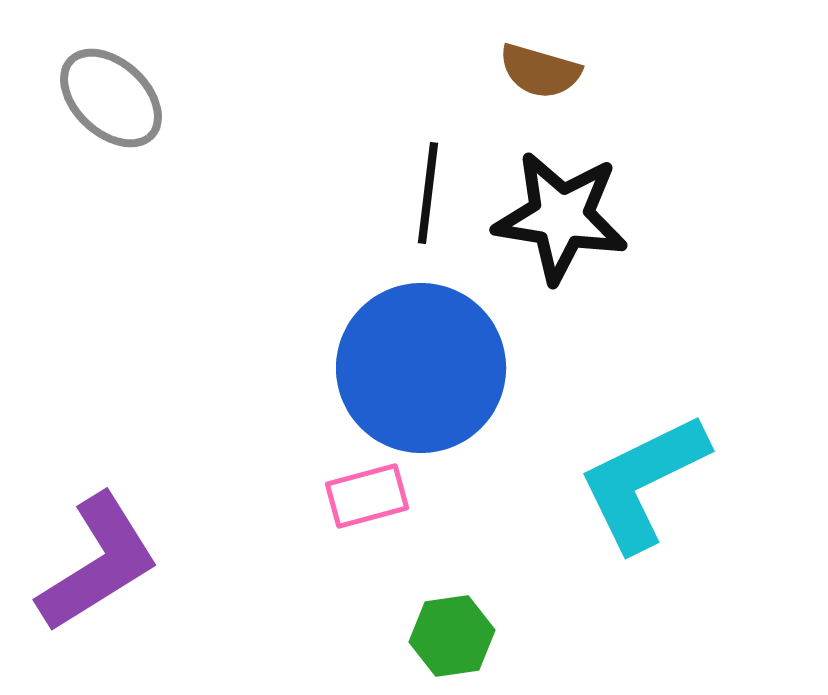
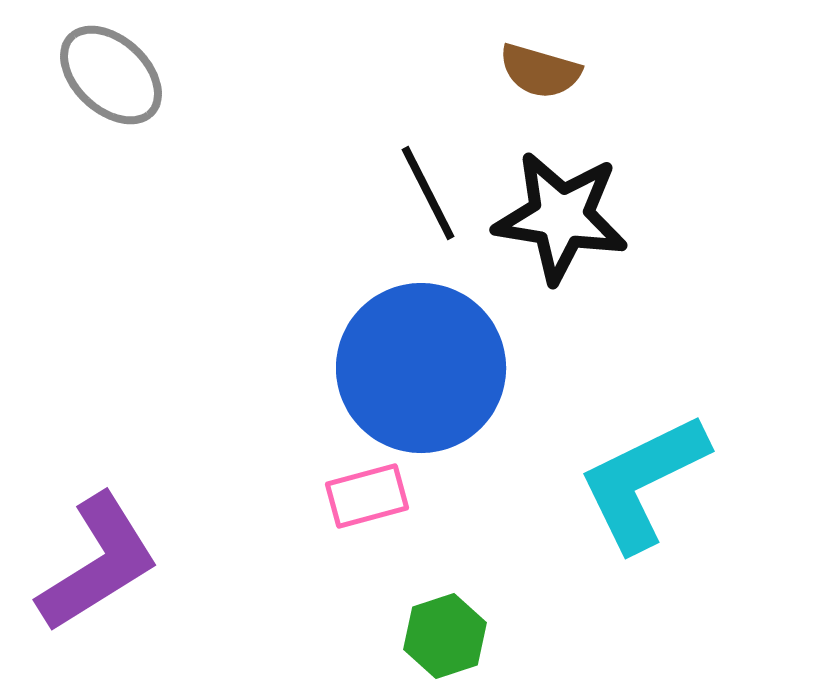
gray ellipse: moved 23 px up
black line: rotated 34 degrees counterclockwise
green hexagon: moved 7 px left; rotated 10 degrees counterclockwise
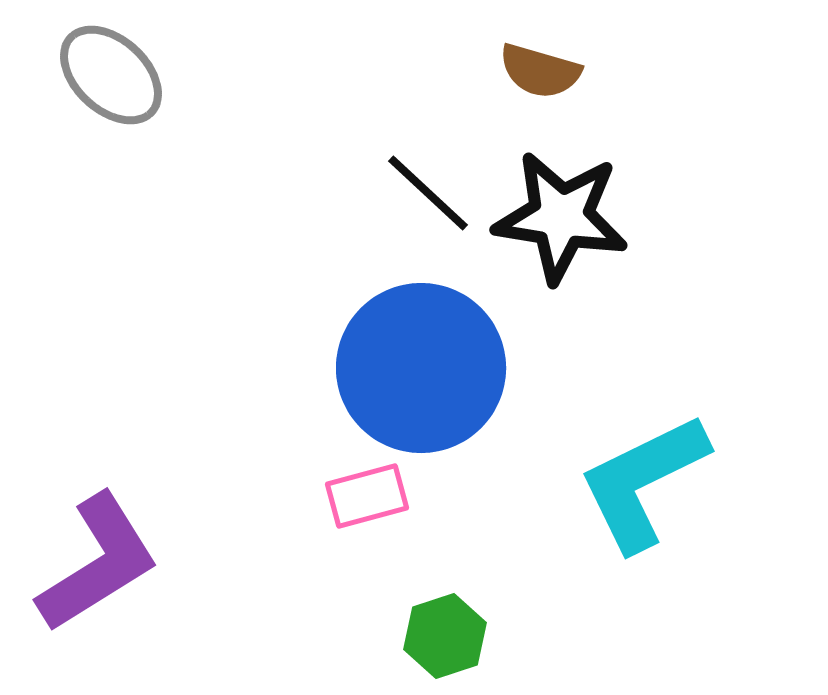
black line: rotated 20 degrees counterclockwise
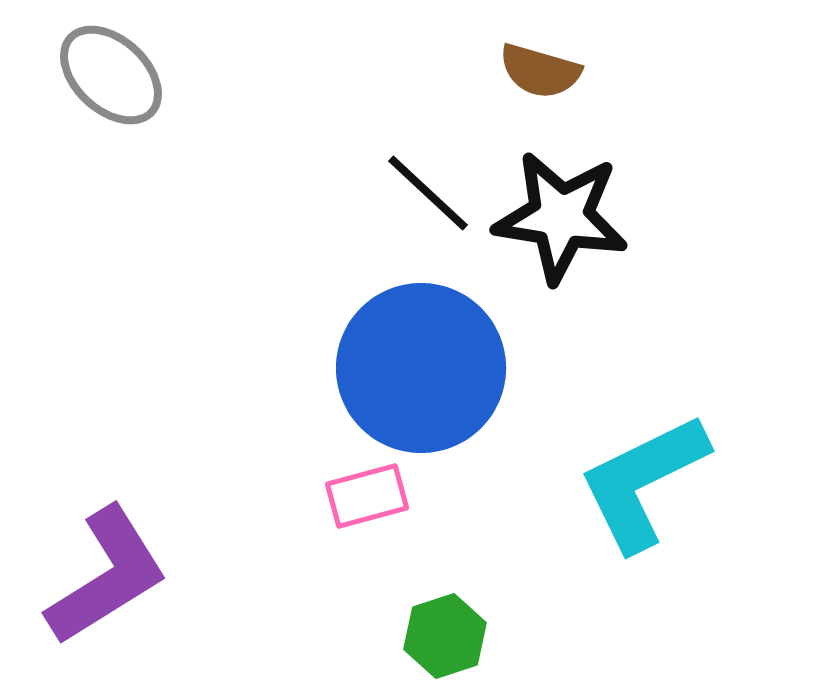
purple L-shape: moved 9 px right, 13 px down
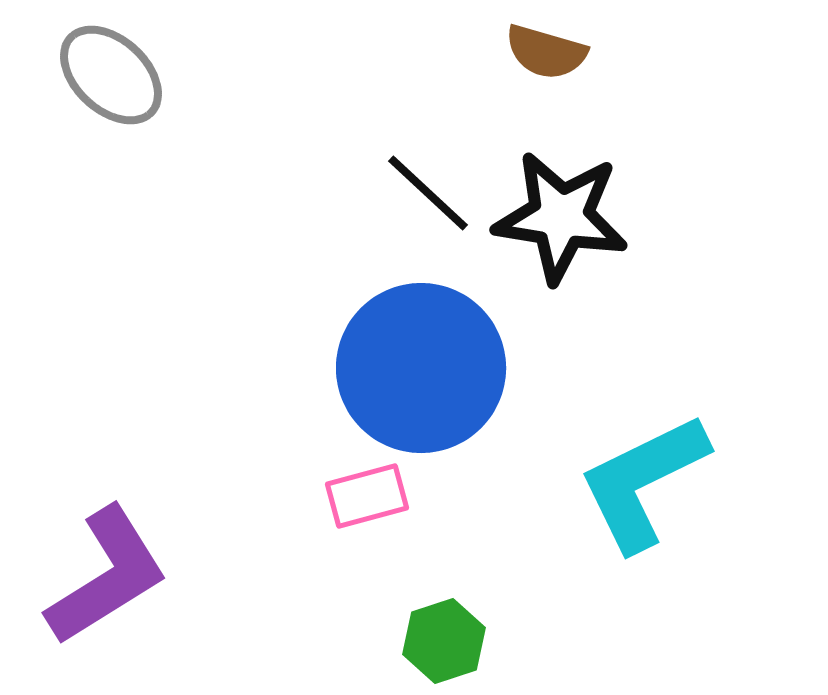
brown semicircle: moved 6 px right, 19 px up
green hexagon: moved 1 px left, 5 px down
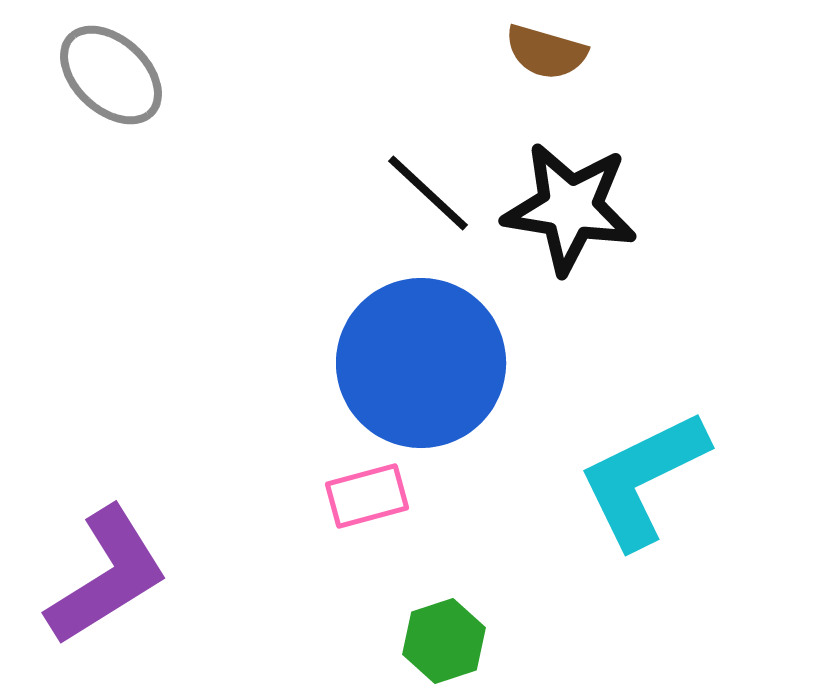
black star: moved 9 px right, 9 px up
blue circle: moved 5 px up
cyan L-shape: moved 3 px up
